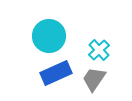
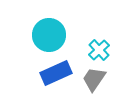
cyan circle: moved 1 px up
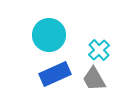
blue rectangle: moved 1 px left, 1 px down
gray trapezoid: rotated 64 degrees counterclockwise
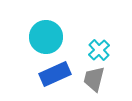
cyan circle: moved 3 px left, 2 px down
gray trapezoid: rotated 44 degrees clockwise
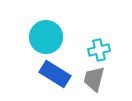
cyan cross: rotated 30 degrees clockwise
blue rectangle: rotated 56 degrees clockwise
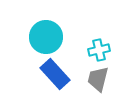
blue rectangle: rotated 16 degrees clockwise
gray trapezoid: moved 4 px right
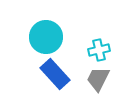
gray trapezoid: rotated 12 degrees clockwise
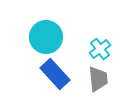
cyan cross: moved 1 px right, 1 px up; rotated 25 degrees counterclockwise
gray trapezoid: rotated 148 degrees clockwise
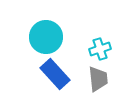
cyan cross: rotated 20 degrees clockwise
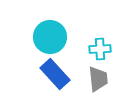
cyan circle: moved 4 px right
cyan cross: rotated 15 degrees clockwise
